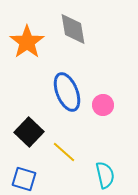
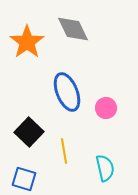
gray diamond: rotated 16 degrees counterclockwise
pink circle: moved 3 px right, 3 px down
yellow line: moved 1 px up; rotated 40 degrees clockwise
cyan semicircle: moved 7 px up
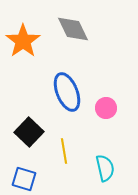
orange star: moved 4 px left, 1 px up
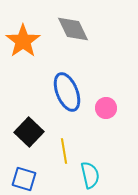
cyan semicircle: moved 15 px left, 7 px down
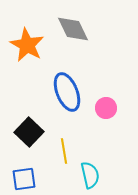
orange star: moved 4 px right, 4 px down; rotated 8 degrees counterclockwise
blue square: rotated 25 degrees counterclockwise
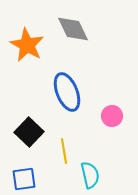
pink circle: moved 6 px right, 8 px down
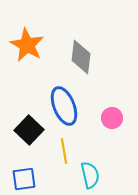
gray diamond: moved 8 px right, 28 px down; rotated 32 degrees clockwise
blue ellipse: moved 3 px left, 14 px down
pink circle: moved 2 px down
black square: moved 2 px up
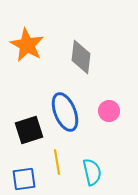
blue ellipse: moved 1 px right, 6 px down
pink circle: moved 3 px left, 7 px up
black square: rotated 28 degrees clockwise
yellow line: moved 7 px left, 11 px down
cyan semicircle: moved 2 px right, 3 px up
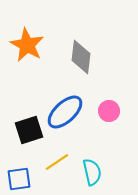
blue ellipse: rotated 69 degrees clockwise
yellow line: rotated 65 degrees clockwise
blue square: moved 5 px left
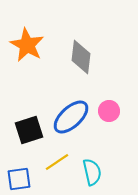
blue ellipse: moved 6 px right, 5 px down
